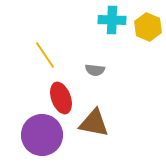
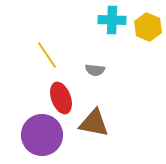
yellow line: moved 2 px right
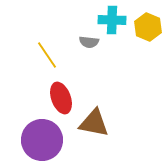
gray semicircle: moved 6 px left, 28 px up
purple circle: moved 5 px down
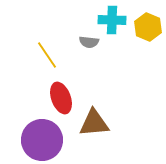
brown triangle: rotated 16 degrees counterclockwise
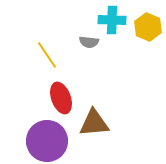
purple circle: moved 5 px right, 1 px down
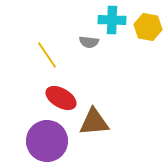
yellow hexagon: rotated 12 degrees counterclockwise
red ellipse: rotated 40 degrees counterclockwise
brown triangle: moved 1 px up
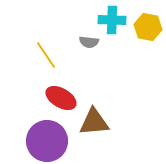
yellow line: moved 1 px left
